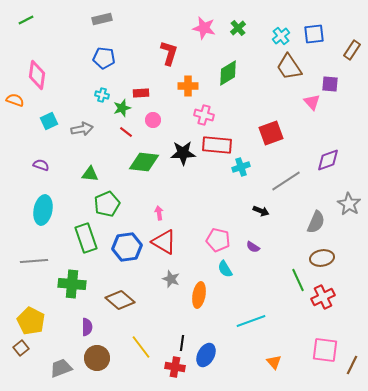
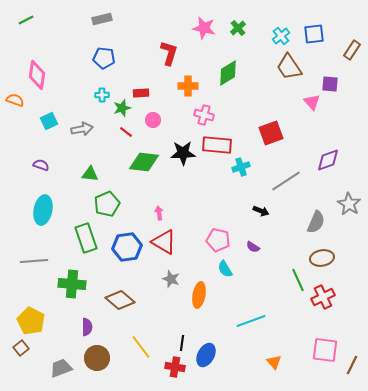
cyan cross at (102, 95): rotated 16 degrees counterclockwise
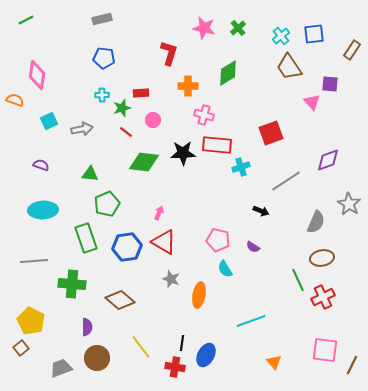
cyan ellipse at (43, 210): rotated 76 degrees clockwise
pink arrow at (159, 213): rotated 32 degrees clockwise
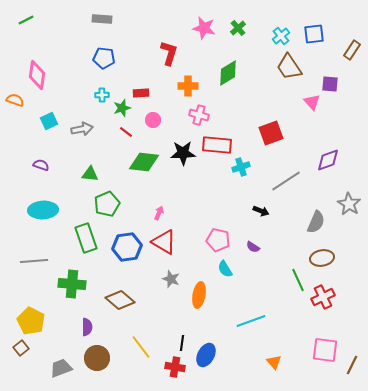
gray rectangle at (102, 19): rotated 18 degrees clockwise
pink cross at (204, 115): moved 5 px left
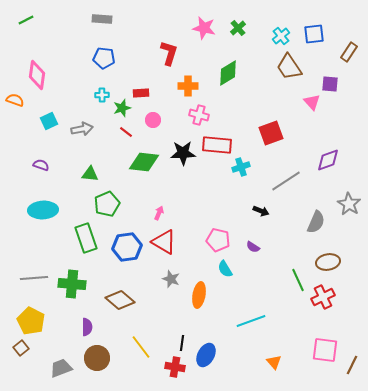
brown rectangle at (352, 50): moved 3 px left, 2 px down
brown ellipse at (322, 258): moved 6 px right, 4 px down
gray line at (34, 261): moved 17 px down
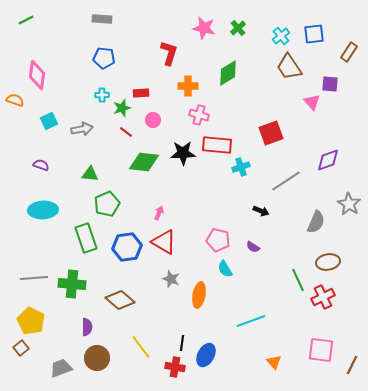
pink square at (325, 350): moved 4 px left
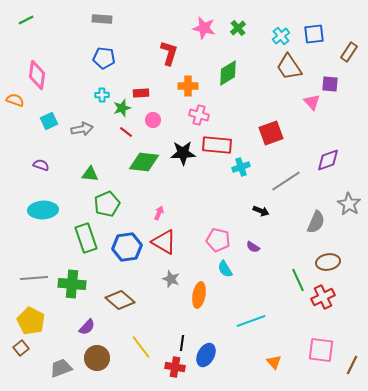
purple semicircle at (87, 327): rotated 42 degrees clockwise
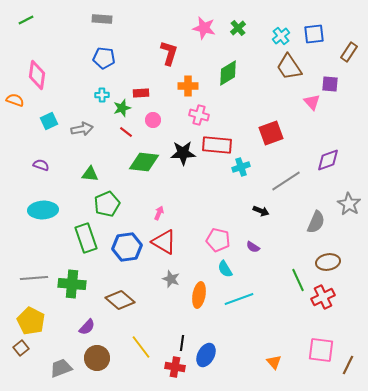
cyan line at (251, 321): moved 12 px left, 22 px up
brown line at (352, 365): moved 4 px left
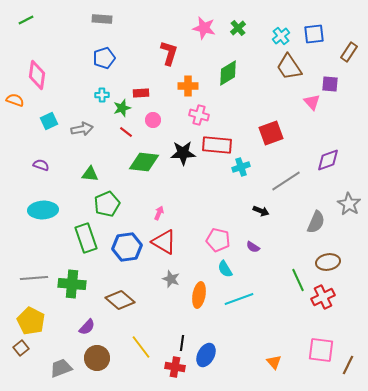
blue pentagon at (104, 58): rotated 25 degrees counterclockwise
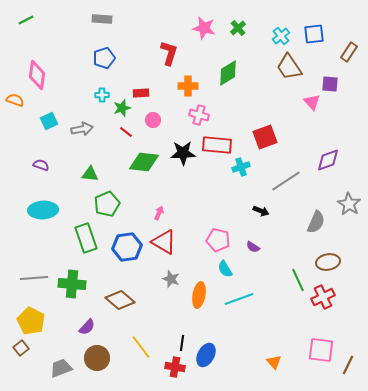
red square at (271, 133): moved 6 px left, 4 px down
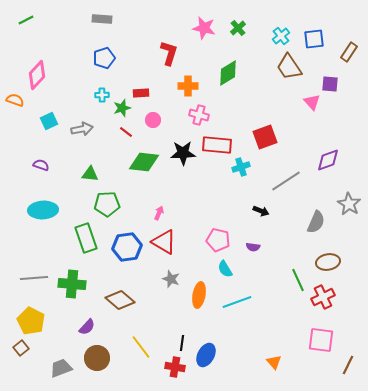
blue square at (314, 34): moved 5 px down
pink diamond at (37, 75): rotated 36 degrees clockwise
green pentagon at (107, 204): rotated 20 degrees clockwise
purple semicircle at (253, 247): rotated 24 degrees counterclockwise
cyan line at (239, 299): moved 2 px left, 3 px down
pink square at (321, 350): moved 10 px up
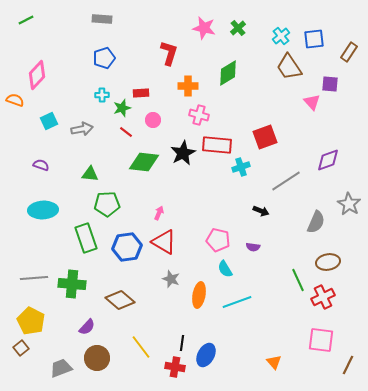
black star at (183, 153): rotated 25 degrees counterclockwise
